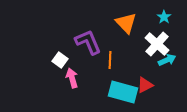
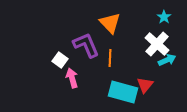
orange triangle: moved 16 px left
purple L-shape: moved 2 px left, 3 px down
orange line: moved 2 px up
red triangle: rotated 24 degrees counterclockwise
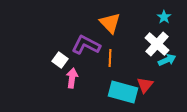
purple L-shape: rotated 40 degrees counterclockwise
pink arrow: rotated 24 degrees clockwise
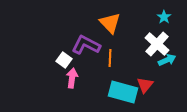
white square: moved 4 px right
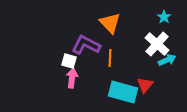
white square: moved 5 px right, 1 px down; rotated 21 degrees counterclockwise
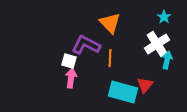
white cross: rotated 15 degrees clockwise
cyan arrow: rotated 54 degrees counterclockwise
pink arrow: moved 1 px left
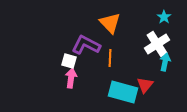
cyan arrow: moved 2 px left, 2 px down
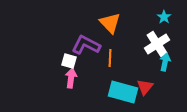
red triangle: moved 2 px down
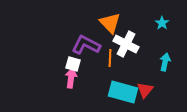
cyan star: moved 2 px left, 6 px down
white cross: moved 31 px left; rotated 30 degrees counterclockwise
white square: moved 4 px right, 3 px down
red triangle: moved 3 px down
